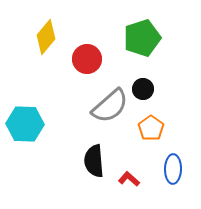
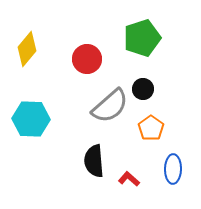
yellow diamond: moved 19 px left, 12 px down
cyan hexagon: moved 6 px right, 5 px up
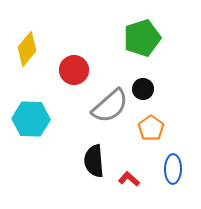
red circle: moved 13 px left, 11 px down
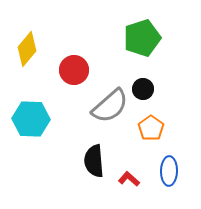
blue ellipse: moved 4 px left, 2 px down
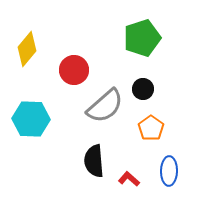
gray semicircle: moved 5 px left
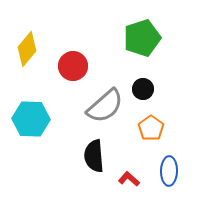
red circle: moved 1 px left, 4 px up
black semicircle: moved 5 px up
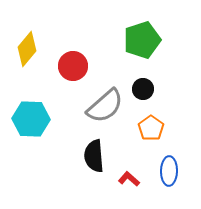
green pentagon: moved 2 px down
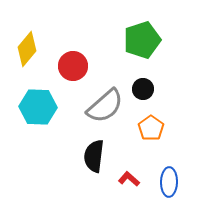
cyan hexagon: moved 7 px right, 12 px up
black semicircle: rotated 12 degrees clockwise
blue ellipse: moved 11 px down
